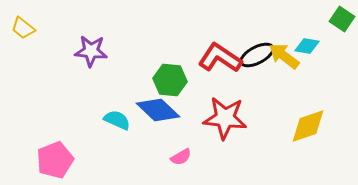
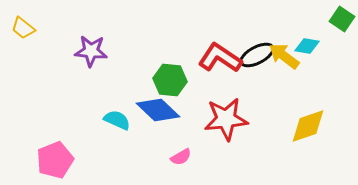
red star: moved 1 px right, 1 px down; rotated 12 degrees counterclockwise
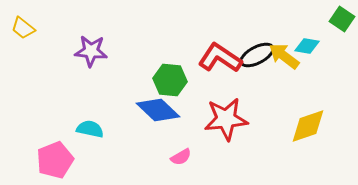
cyan semicircle: moved 27 px left, 9 px down; rotated 12 degrees counterclockwise
